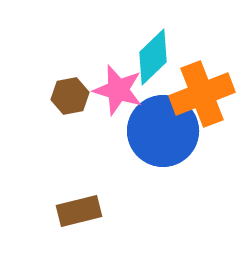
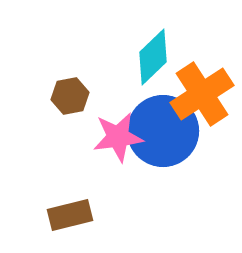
pink star: moved 47 px down; rotated 24 degrees counterclockwise
orange cross: rotated 12 degrees counterclockwise
brown rectangle: moved 9 px left, 4 px down
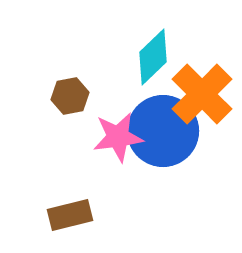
orange cross: rotated 12 degrees counterclockwise
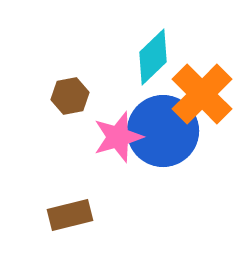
pink star: rotated 9 degrees counterclockwise
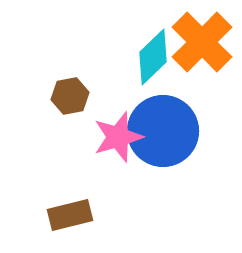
orange cross: moved 52 px up
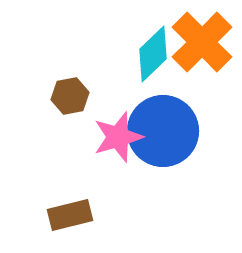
cyan diamond: moved 3 px up
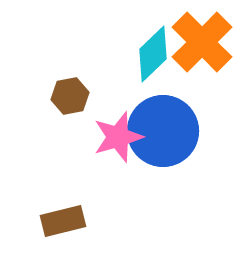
brown rectangle: moved 7 px left, 6 px down
